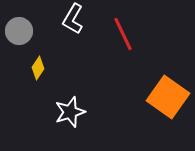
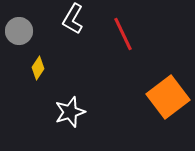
orange square: rotated 18 degrees clockwise
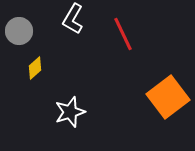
yellow diamond: moved 3 px left; rotated 15 degrees clockwise
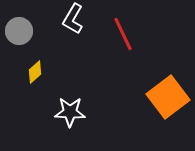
yellow diamond: moved 4 px down
white star: rotated 20 degrees clockwise
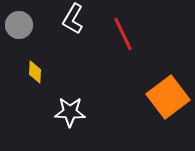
gray circle: moved 6 px up
yellow diamond: rotated 45 degrees counterclockwise
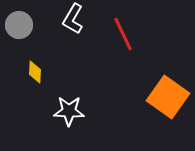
orange square: rotated 18 degrees counterclockwise
white star: moved 1 px left, 1 px up
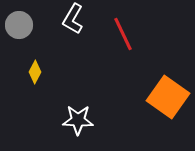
yellow diamond: rotated 25 degrees clockwise
white star: moved 9 px right, 9 px down
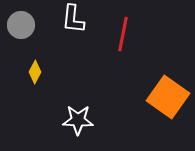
white L-shape: rotated 24 degrees counterclockwise
gray circle: moved 2 px right
red line: rotated 36 degrees clockwise
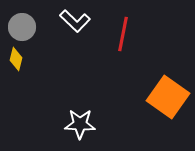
white L-shape: moved 2 px right, 2 px down; rotated 52 degrees counterclockwise
gray circle: moved 1 px right, 2 px down
yellow diamond: moved 19 px left, 13 px up; rotated 15 degrees counterclockwise
white star: moved 2 px right, 4 px down
